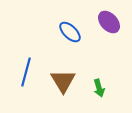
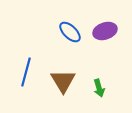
purple ellipse: moved 4 px left, 9 px down; rotated 65 degrees counterclockwise
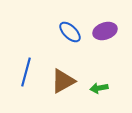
brown triangle: rotated 32 degrees clockwise
green arrow: rotated 96 degrees clockwise
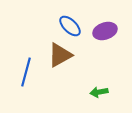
blue ellipse: moved 6 px up
brown triangle: moved 3 px left, 26 px up
green arrow: moved 4 px down
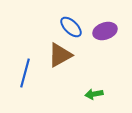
blue ellipse: moved 1 px right, 1 px down
blue line: moved 1 px left, 1 px down
green arrow: moved 5 px left, 2 px down
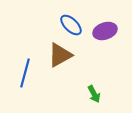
blue ellipse: moved 2 px up
green arrow: rotated 108 degrees counterclockwise
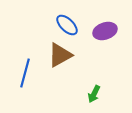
blue ellipse: moved 4 px left
green arrow: rotated 54 degrees clockwise
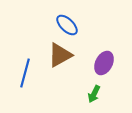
purple ellipse: moved 1 px left, 32 px down; rotated 45 degrees counterclockwise
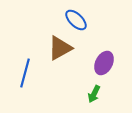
blue ellipse: moved 9 px right, 5 px up
brown triangle: moved 7 px up
